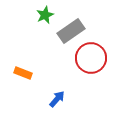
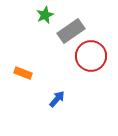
red circle: moved 2 px up
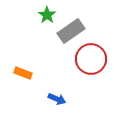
green star: moved 2 px right; rotated 12 degrees counterclockwise
red circle: moved 3 px down
blue arrow: rotated 72 degrees clockwise
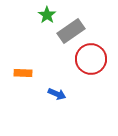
orange rectangle: rotated 18 degrees counterclockwise
blue arrow: moved 5 px up
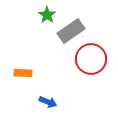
blue arrow: moved 9 px left, 8 px down
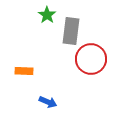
gray rectangle: rotated 48 degrees counterclockwise
orange rectangle: moved 1 px right, 2 px up
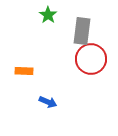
green star: moved 1 px right
gray rectangle: moved 11 px right
